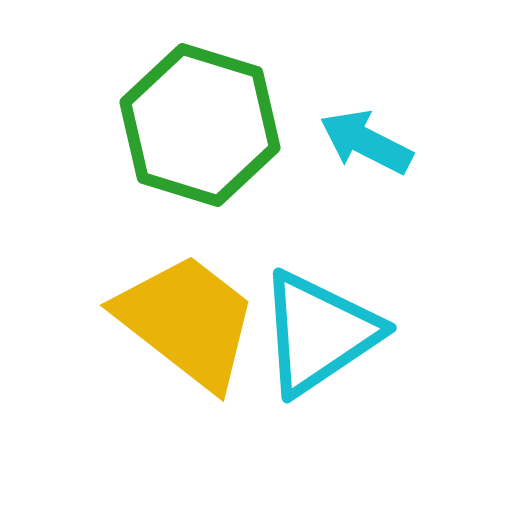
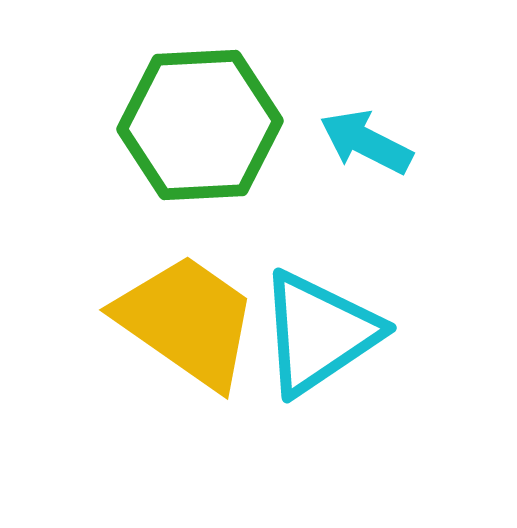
green hexagon: rotated 20 degrees counterclockwise
yellow trapezoid: rotated 3 degrees counterclockwise
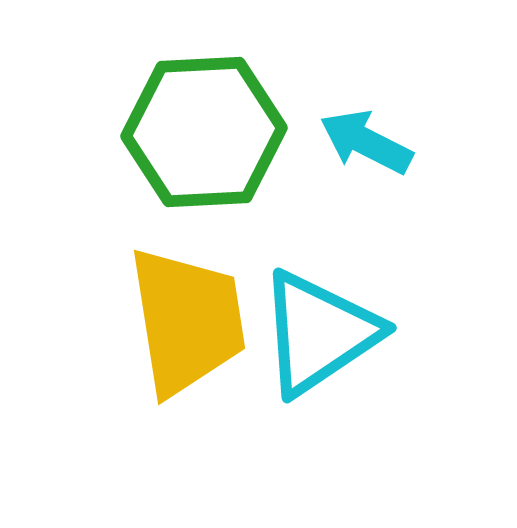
green hexagon: moved 4 px right, 7 px down
yellow trapezoid: rotated 46 degrees clockwise
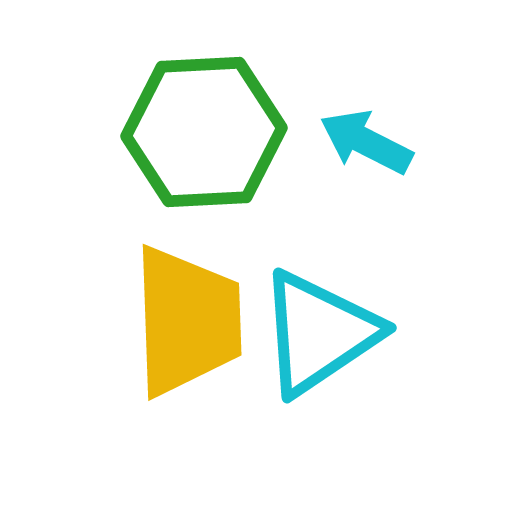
yellow trapezoid: rotated 7 degrees clockwise
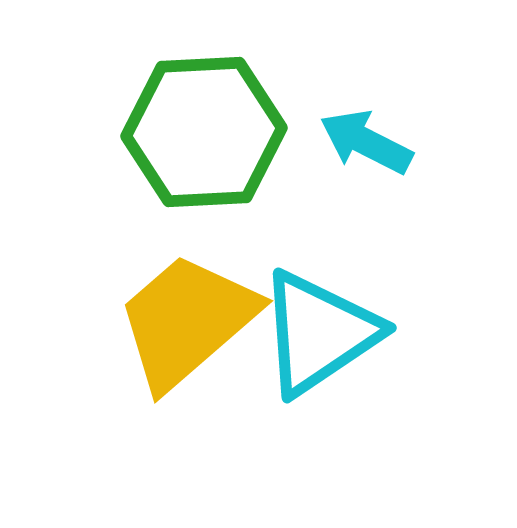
yellow trapezoid: rotated 129 degrees counterclockwise
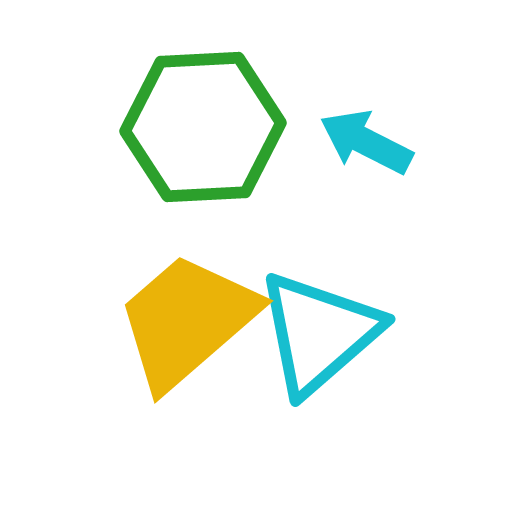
green hexagon: moved 1 px left, 5 px up
cyan triangle: rotated 7 degrees counterclockwise
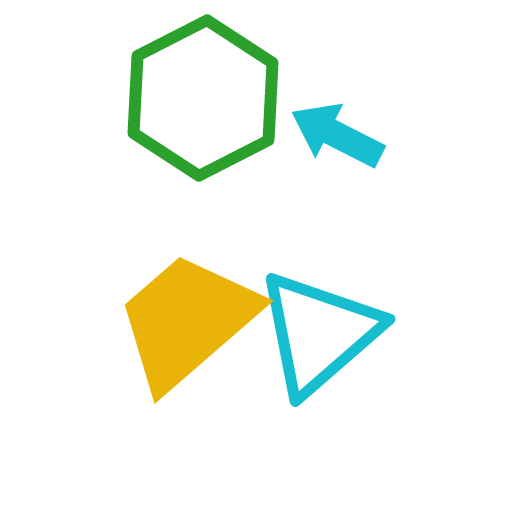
green hexagon: moved 29 px up; rotated 24 degrees counterclockwise
cyan arrow: moved 29 px left, 7 px up
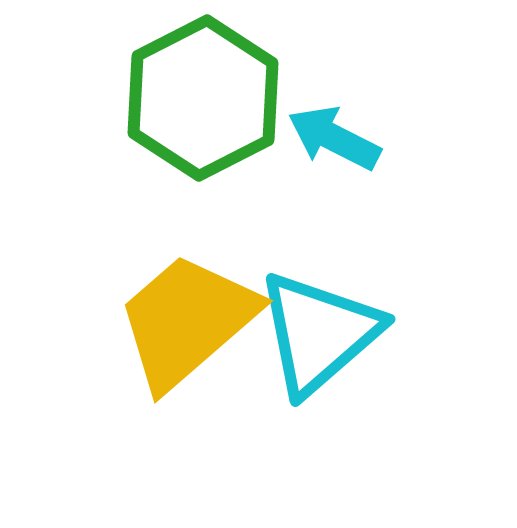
cyan arrow: moved 3 px left, 3 px down
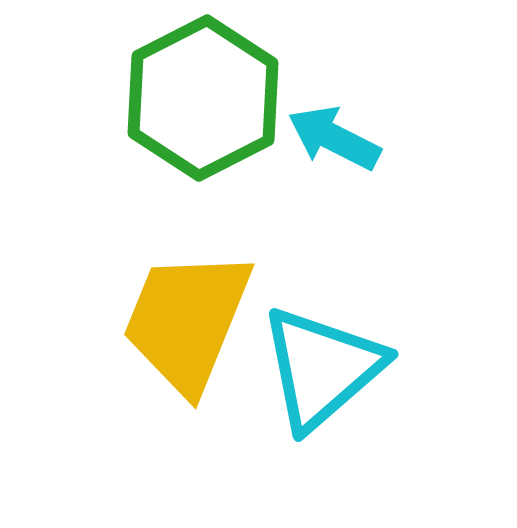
yellow trapezoid: rotated 27 degrees counterclockwise
cyan triangle: moved 3 px right, 35 px down
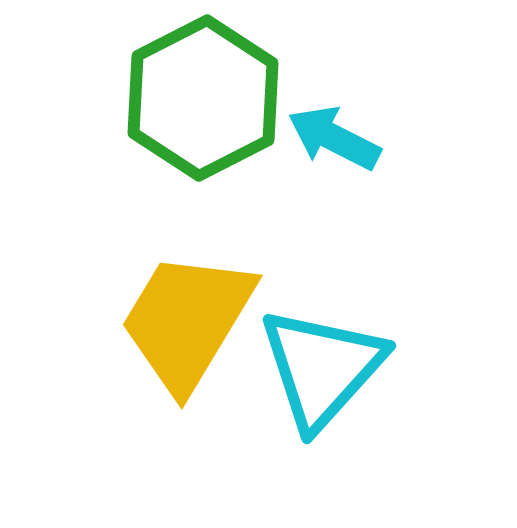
yellow trapezoid: rotated 9 degrees clockwise
cyan triangle: rotated 7 degrees counterclockwise
